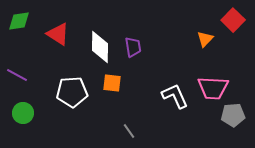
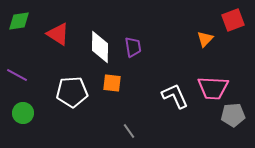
red square: rotated 25 degrees clockwise
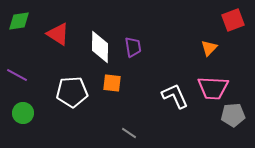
orange triangle: moved 4 px right, 9 px down
gray line: moved 2 px down; rotated 21 degrees counterclockwise
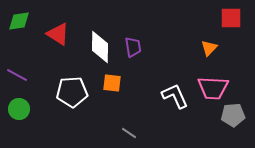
red square: moved 2 px left, 2 px up; rotated 20 degrees clockwise
green circle: moved 4 px left, 4 px up
